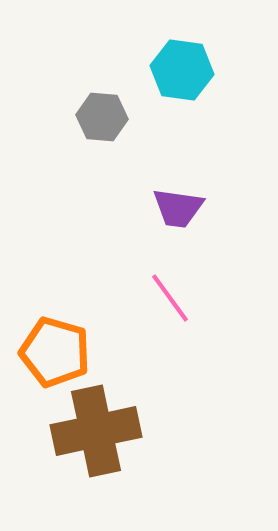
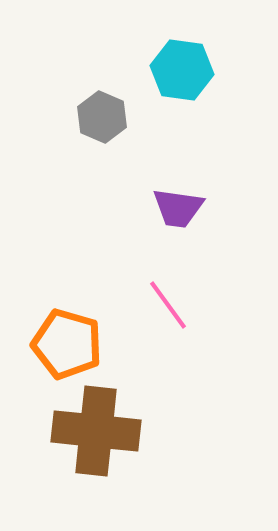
gray hexagon: rotated 18 degrees clockwise
pink line: moved 2 px left, 7 px down
orange pentagon: moved 12 px right, 8 px up
brown cross: rotated 18 degrees clockwise
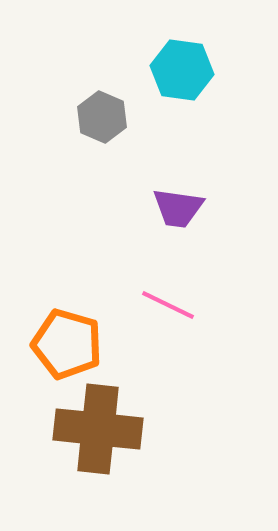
pink line: rotated 28 degrees counterclockwise
brown cross: moved 2 px right, 2 px up
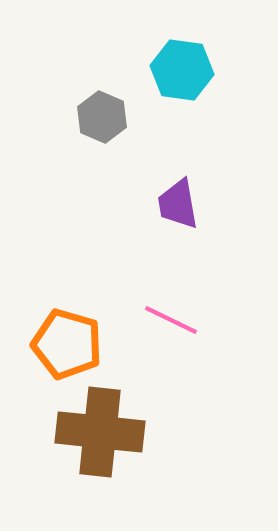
purple trapezoid: moved 4 px up; rotated 72 degrees clockwise
pink line: moved 3 px right, 15 px down
brown cross: moved 2 px right, 3 px down
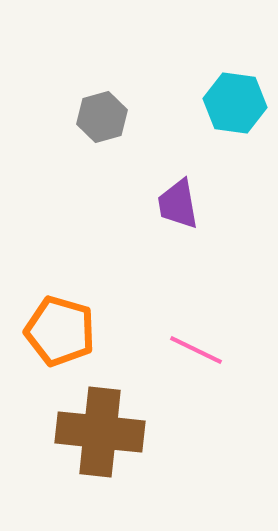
cyan hexagon: moved 53 px right, 33 px down
gray hexagon: rotated 21 degrees clockwise
pink line: moved 25 px right, 30 px down
orange pentagon: moved 7 px left, 13 px up
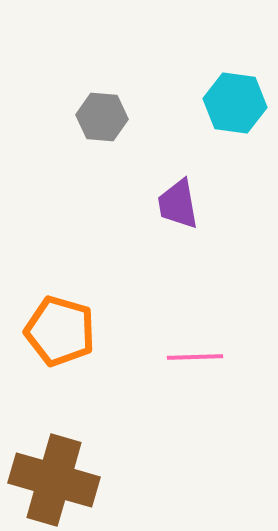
gray hexagon: rotated 21 degrees clockwise
pink line: moved 1 px left, 7 px down; rotated 28 degrees counterclockwise
brown cross: moved 46 px left, 48 px down; rotated 10 degrees clockwise
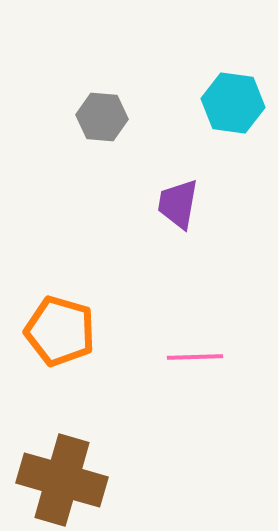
cyan hexagon: moved 2 px left
purple trapezoid: rotated 20 degrees clockwise
brown cross: moved 8 px right
